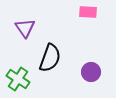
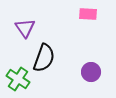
pink rectangle: moved 2 px down
black semicircle: moved 6 px left
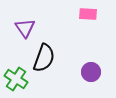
green cross: moved 2 px left
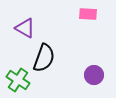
purple triangle: rotated 25 degrees counterclockwise
purple circle: moved 3 px right, 3 px down
green cross: moved 2 px right, 1 px down
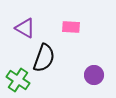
pink rectangle: moved 17 px left, 13 px down
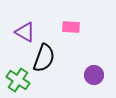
purple triangle: moved 4 px down
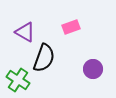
pink rectangle: rotated 24 degrees counterclockwise
purple circle: moved 1 px left, 6 px up
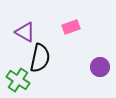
black semicircle: moved 4 px left; rotated 8 degrees counterclockwise
purple circle: moved 7 px right, 2 px up
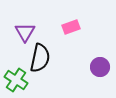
purple triangle: rotated 30 degrees clockwise
green cross: moved 2 px left
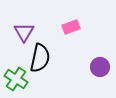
purple triangle: moved 1 px left
green cross: moved 1 px up
